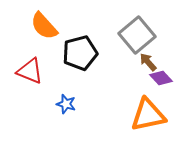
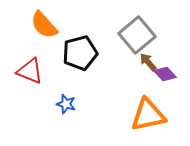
orange semicircle: moved 1 px up
purple diamond: moved 4 px right, 4 px up
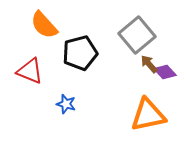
brown arrow: moved 1 px right, 2 px down
purple diamond: moved 2 px up
